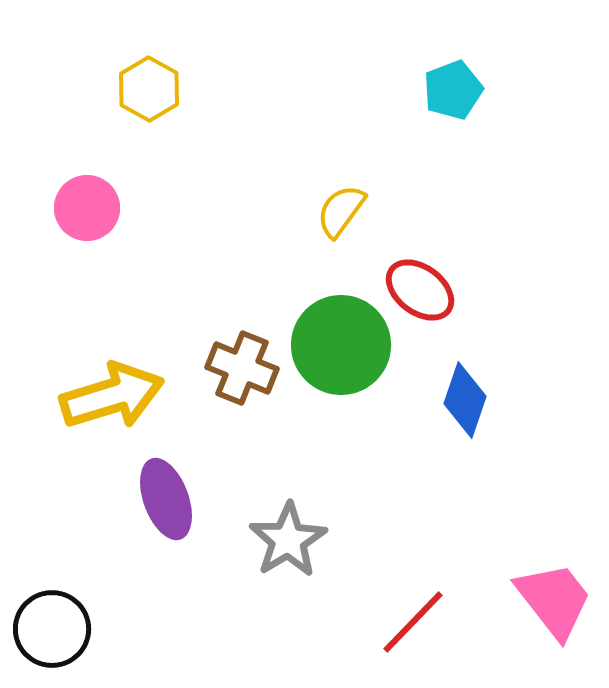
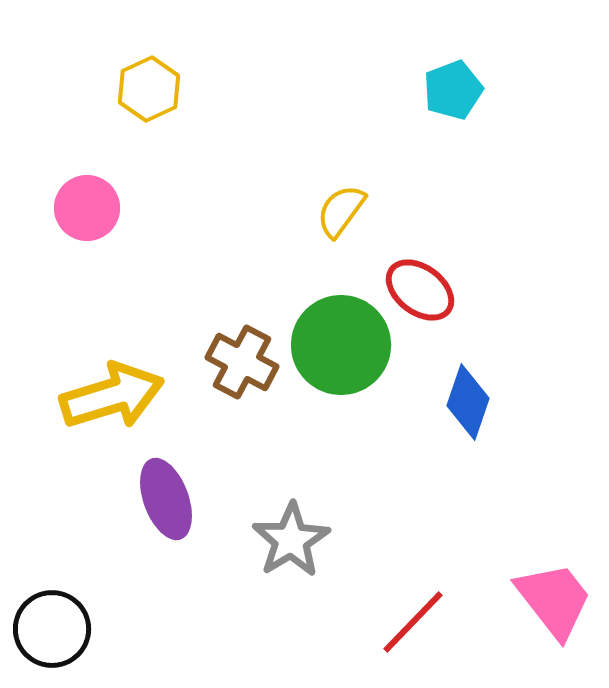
yellow hexagon: rotated 6 degrees clockwise
brown cross: moved 6 px up; rotated 6 degrees clockwise
blue diamond: moved 3 px right, 2 px down
gray star: moved 3 px right
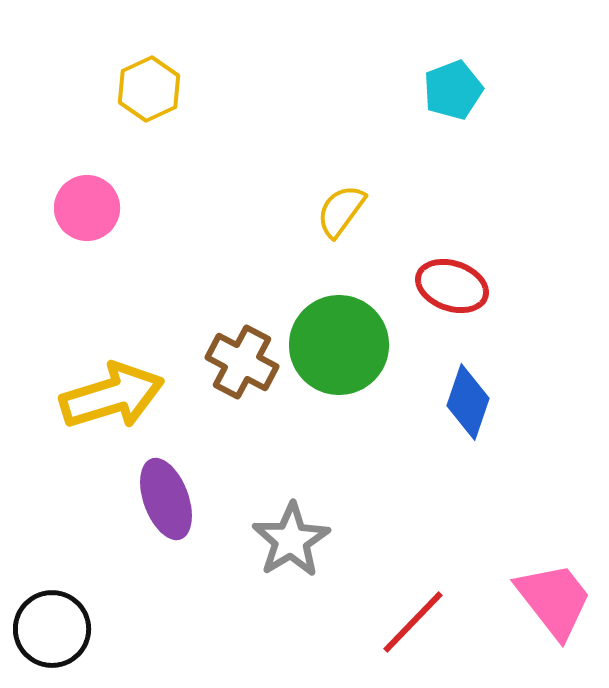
red ellipse: moved 32 px right, 4 px up; rotated 18 degrees counterclockwise
green circle: moved 2 px left
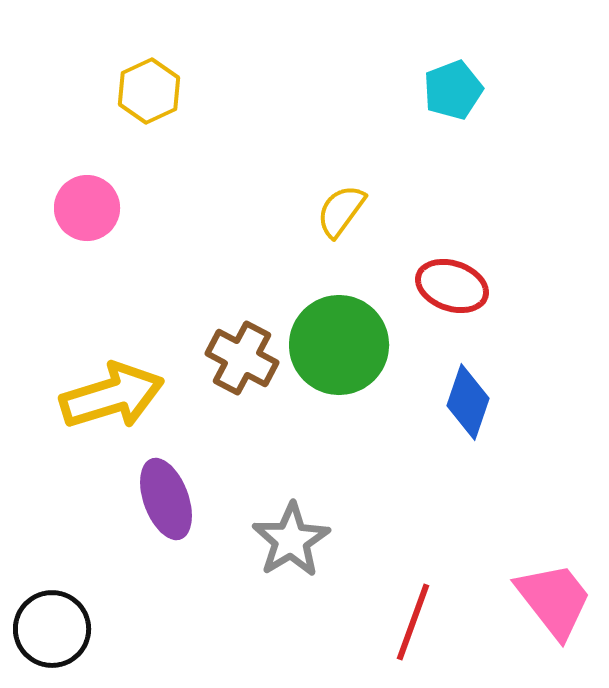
yellow hexagon: moved 2 px down
brown cross: moved 4 px up
red line: rotated 24 degrees counterclockwise
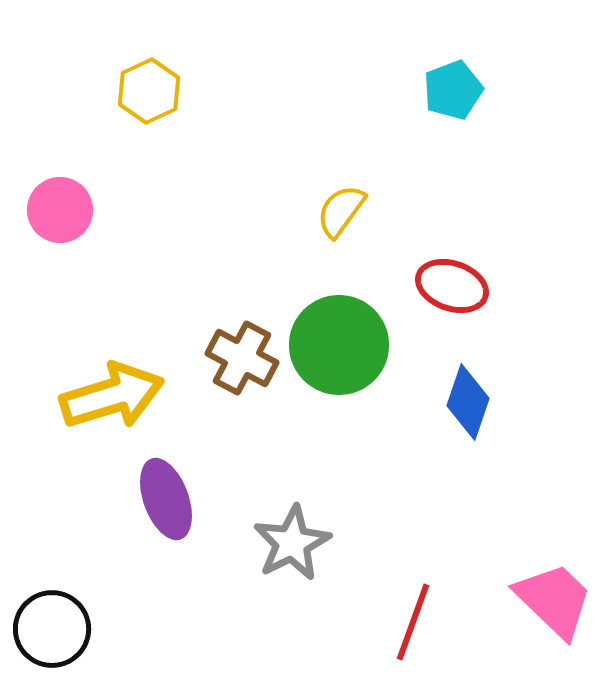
pink circle: moved 27 px left, 2 px down
gray star: moved 1 px right, 3 px down; rotated 4 degrees clockwise
pink trapezoid: rotated 8 degrees counterclockwise
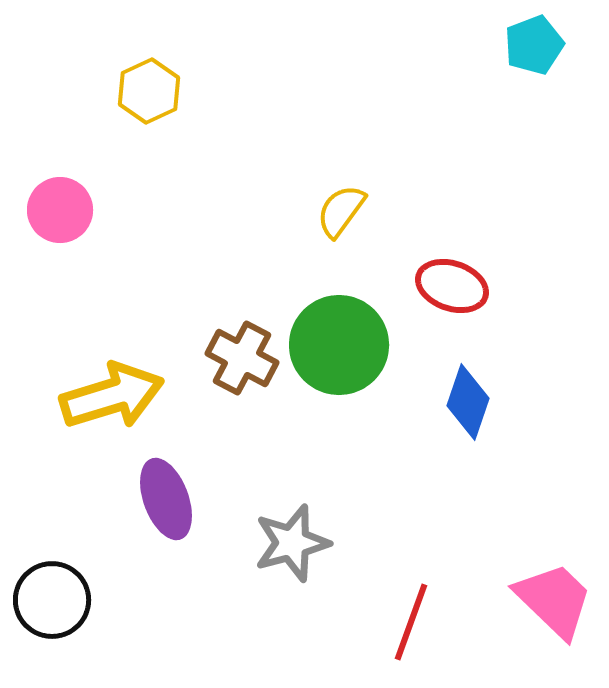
cyan pentagon: moved 81 px right, 45 px up
gray star: rotated 12 degrees clockwise
red line: moved 2 px left
black circle: moved 29 px up
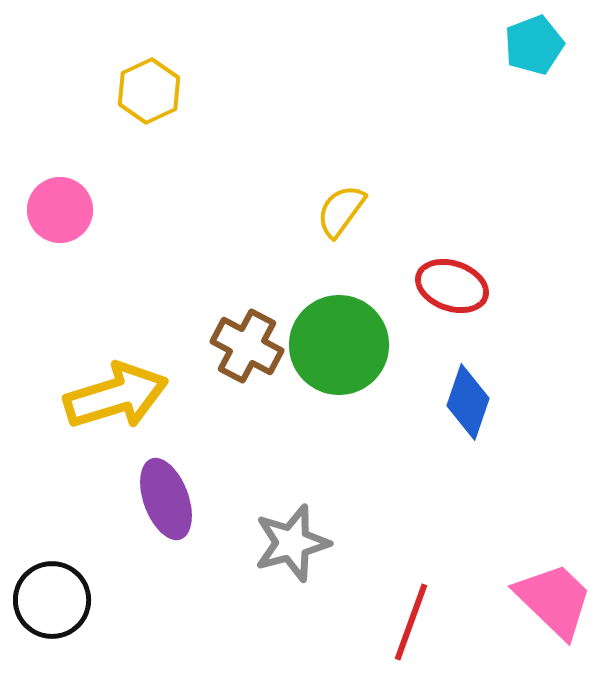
brown cross: moved 5 px right, 12 px up
yellow arrow: moved 4 px right
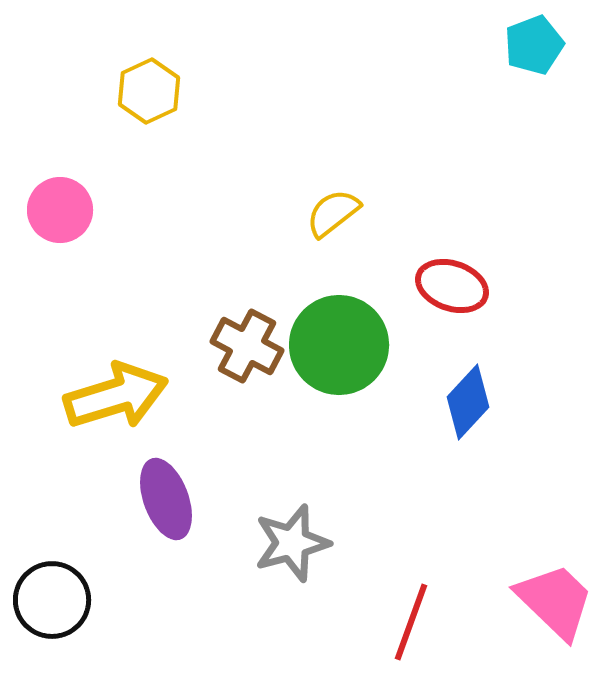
yellow semicircle: moved 8 px left, 2 px down; rotated 16 degrees clockwise
blue diamond: rotated 24 degrees clockwise
pink trapezoid: moved 1 px right, 1 px down
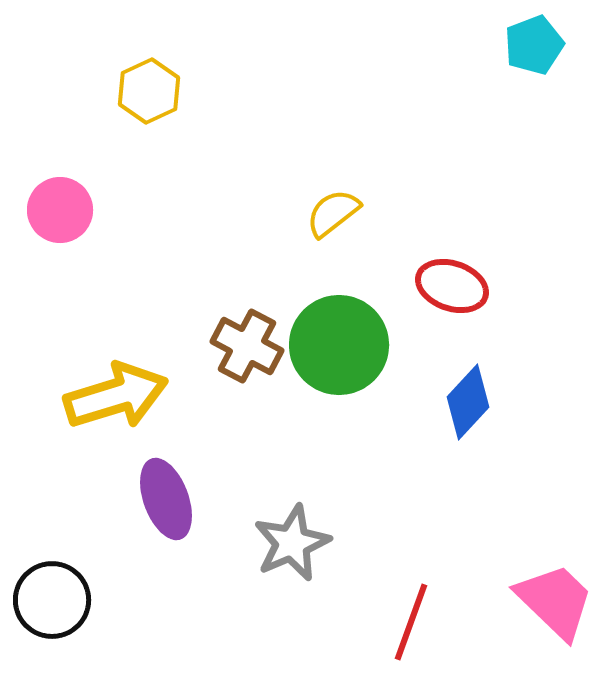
gray star: rotated 8 degrees counterclockwise
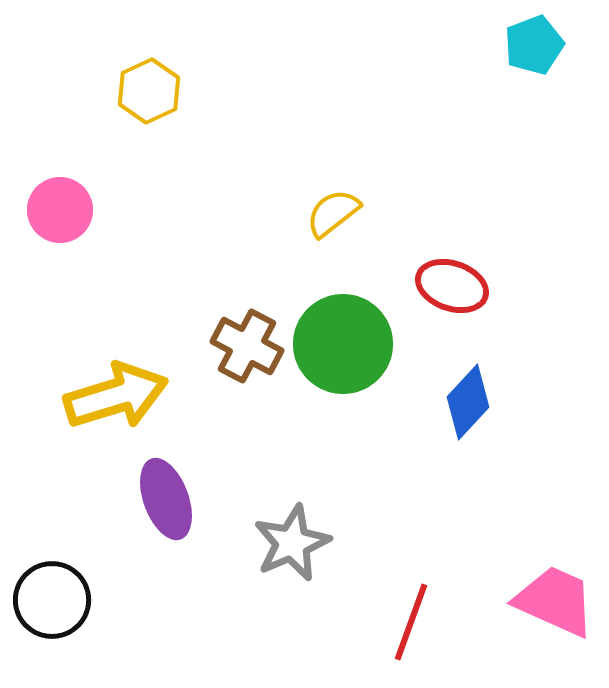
green circle: moved 4 px right, 1 px up
pink trapezoid: rotated 20 degrees counterclockwise
